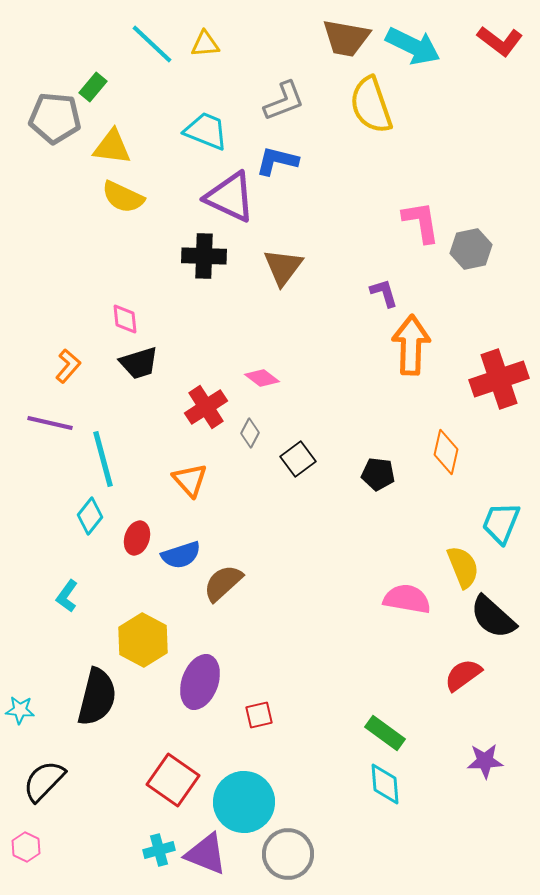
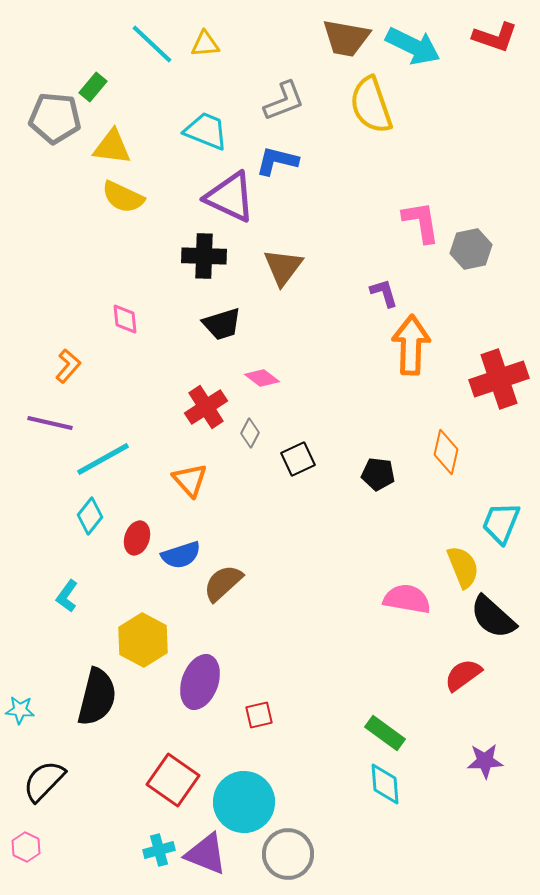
red L-shape at (500, 41): moved 5 px left, 4 px up; rotated 18 degrees counterclockwise
black trapezoid at (139, 363): moved 83 px right, 39 px up
cyan line at (103, 459): rotated 76 degrees clockwise
black square at (298, 459): rotated 12 degrees clockwise
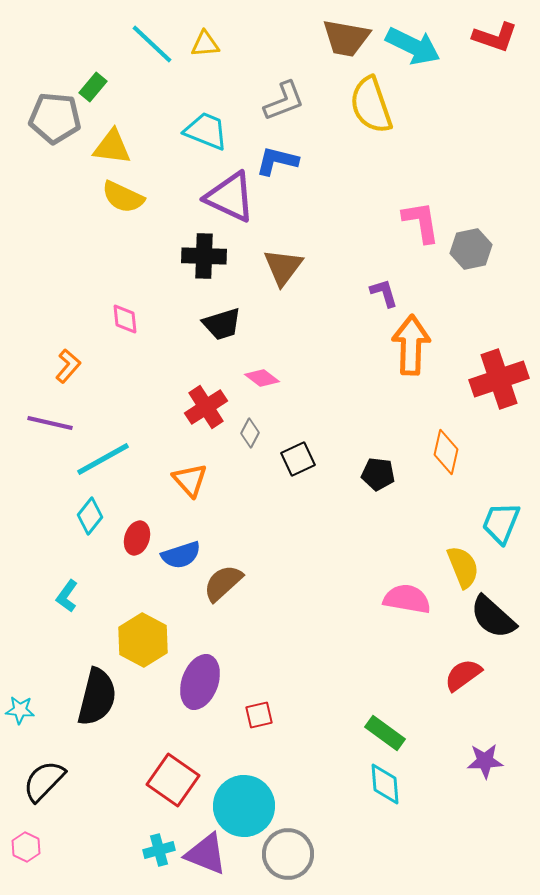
cyan circle at (244, 802): moved 4 px down
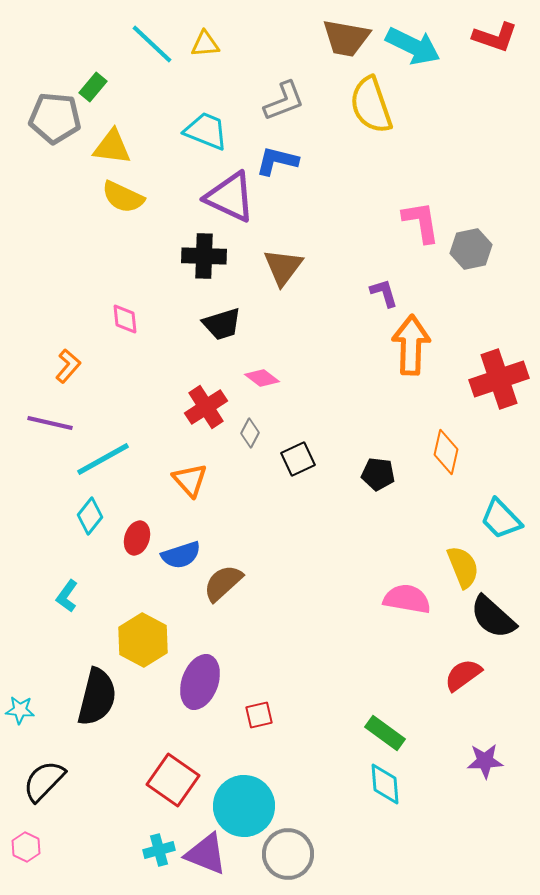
cyan trapezoid at (501, 523): moved 4 px up; rotated 66 degrees counterclockwise
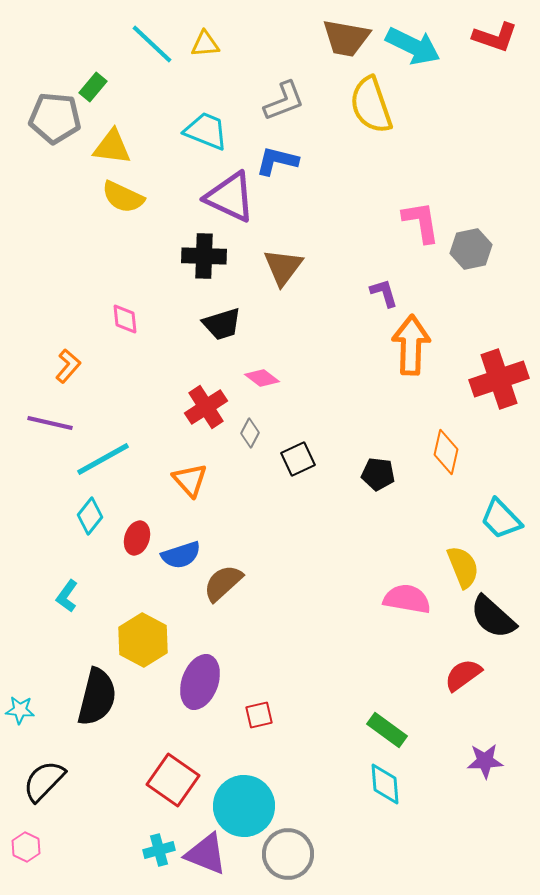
green rectangle at (385, 733): moved 2 px right, 3 px up
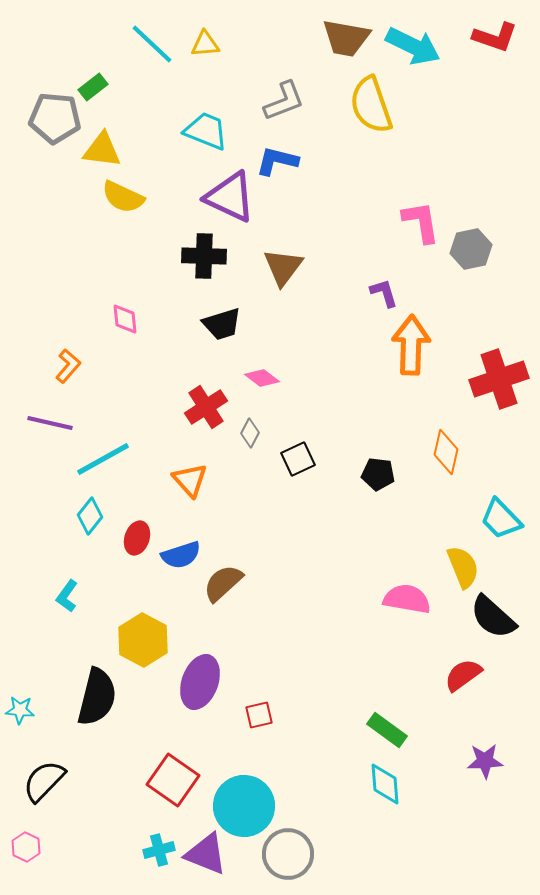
green rectangle at (93, 87): rotated 12 degrees clockwise
yellow triangle at (112, 147): moved 10 px left, 3 px down
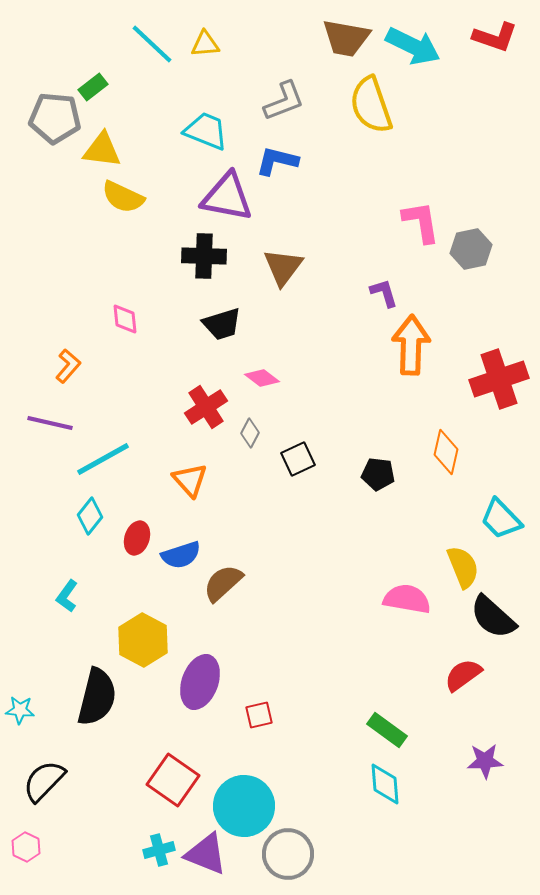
purple triangle at (230, 197): moved 3 px left; rotated 14 degrees counterclockwise
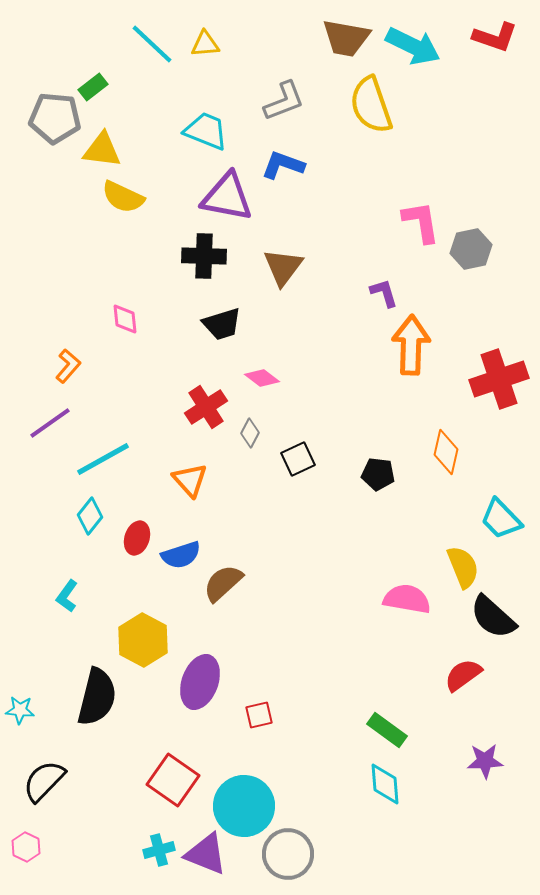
blue L-shape at (277, 161): moved 6 px right, 4 px down; rotated 6 degrees clockwise
purple line at (50, 423): rotated 48 degrees counterclockwise
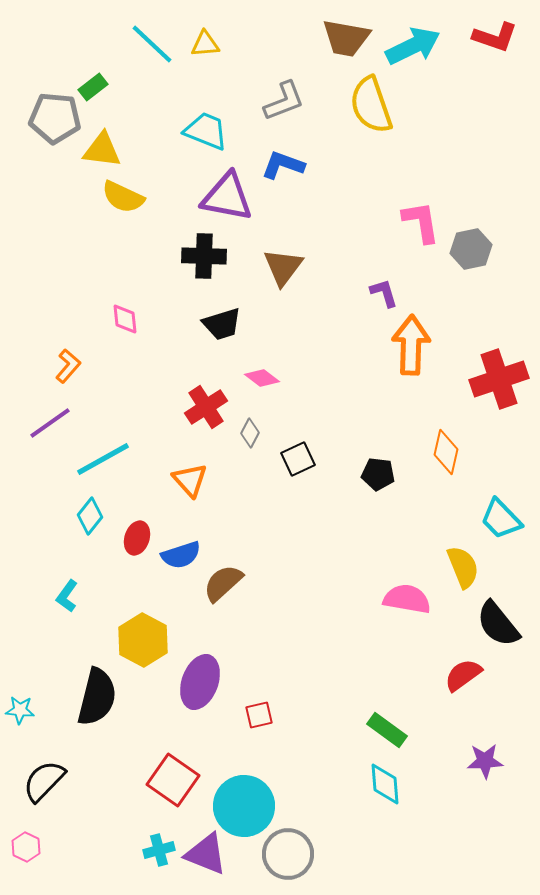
cyan arrow at (413, 46): rotated 52 degrees counterclockwise
black semicircle at (493, 617): moved 5 px right, 7 px down; rotated 9 degrees clockwise
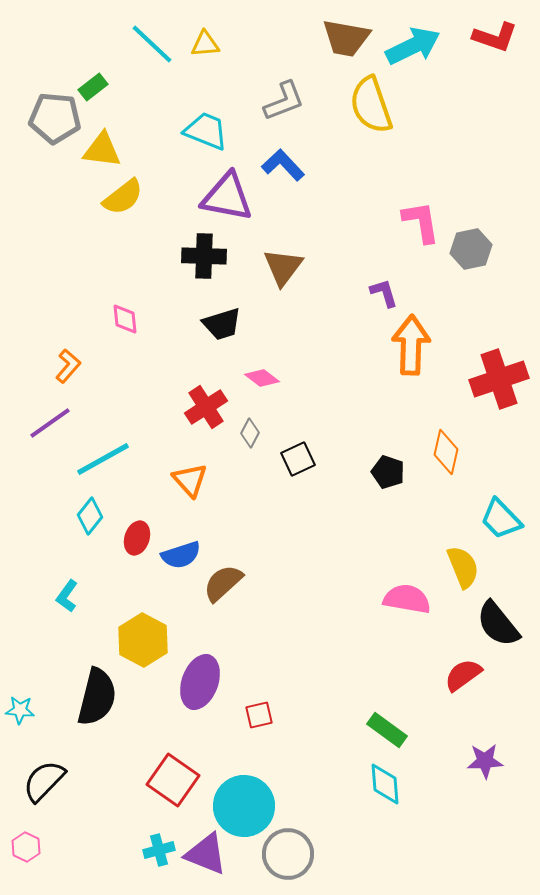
blue L-shape at (283, 165): rotated 27 degrees clockwise
yellow semicircle at (123, 197): rotated 63 degrees counterclockwise
black pentagon at (378, 474): moved 10 px right, 2 px up; rotated 12 degrees clockwise
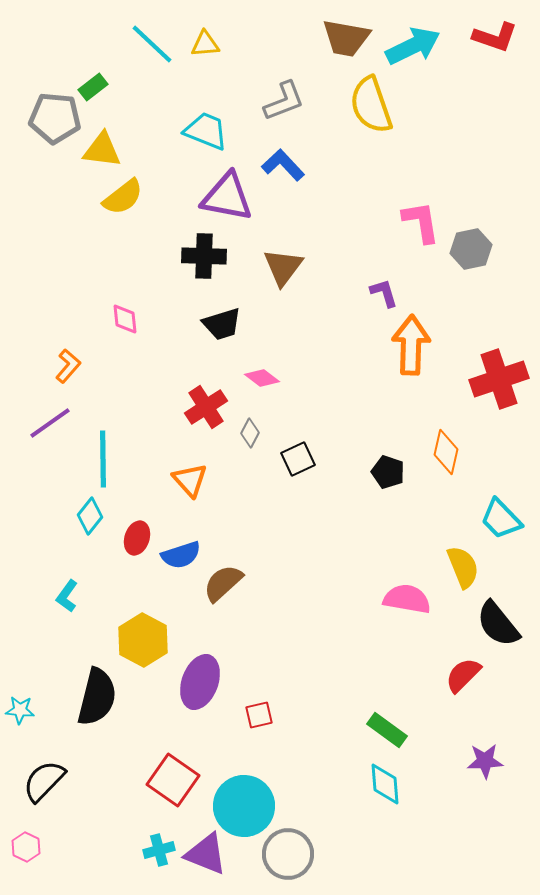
cyan line at (103, 459): rotated 62 degrees counterclockwise
red semicircle at (463, 675): rotated 9 degrees counterclockwise
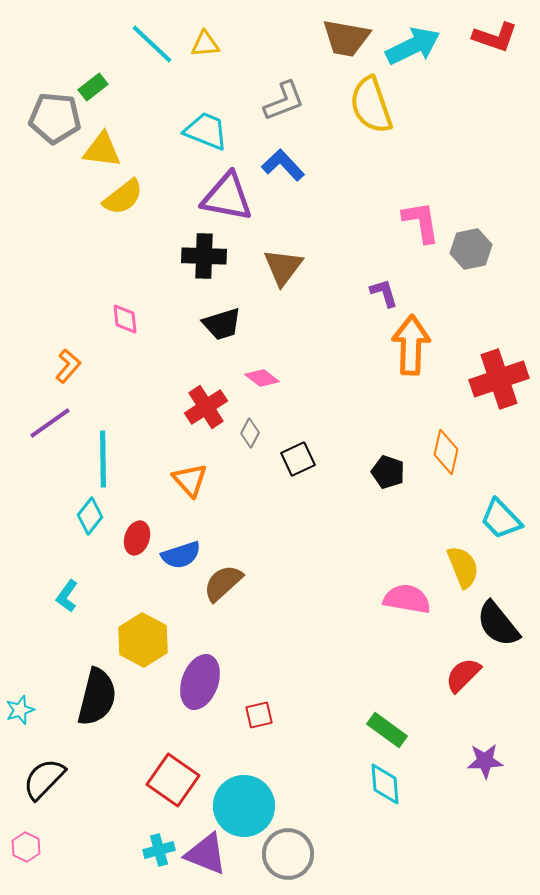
cyan star at (20, 710): rotated 24 degrees counterclockwise
black semicircle at (44, 781): moved 2 px up
